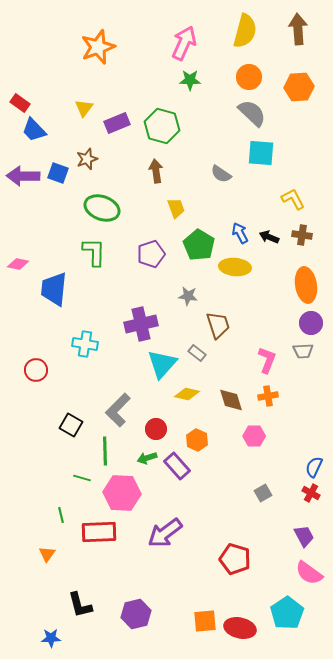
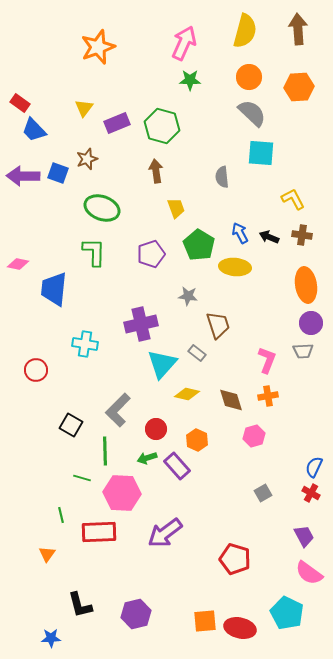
gray semicircle at (221, 174): moved 1 px right, 3 px down; rotated 50 degrees clockwise
pink hexagon at (254, 436): rotated 15 degrees counterclockwise
cyan pentagon at (287, 613): rotated 12 degrees counterclockwise
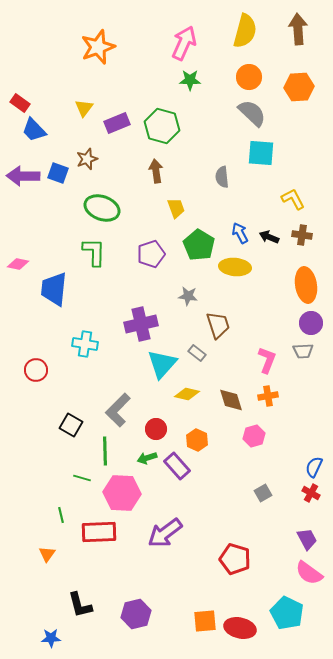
purple trapezoid at (304, 536): moved 3 px right, 3 px down
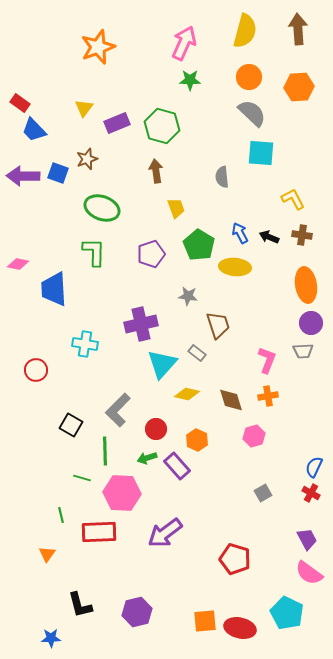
blue trapezoid at (54, 289): rotated 9 degrees counterclockwise
purple hexagon at (136, 614): moved 1 px right, 2 px up
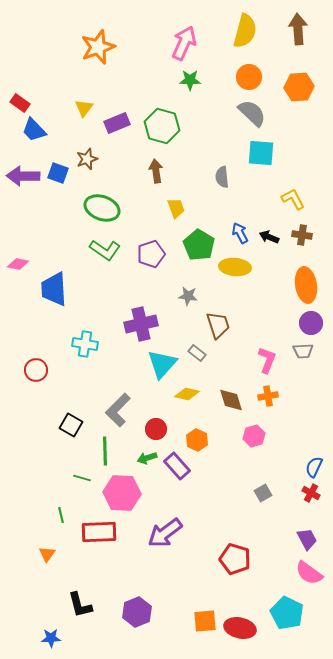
green L-shape at (94, 252): moved 11 px right, 2 px up; rotated 124 degrees clockwise
purple hexagon at (137, 612): rotated 8 degrees counterclockwise
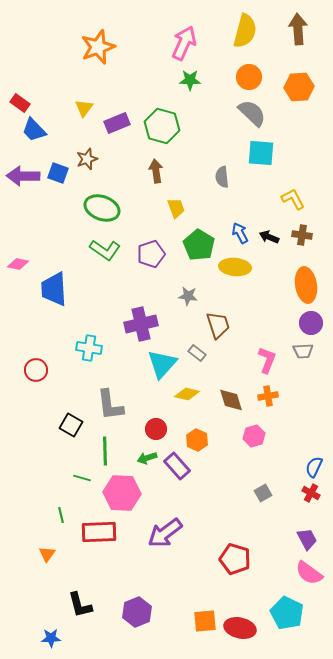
cyan cross at (85, 344): moved 4 px right, 4 px down
gray L-shape at (118, 410): moved 8 px left, 5 px up; rotated 52 degrees counterclockwise
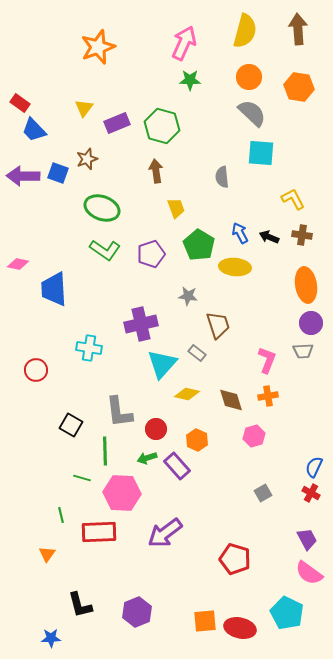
orange hexagon at (299, 87): rotated 12 degrees clockwise
gray L-shape at (110, 405): moved 9 px right, 7 px down
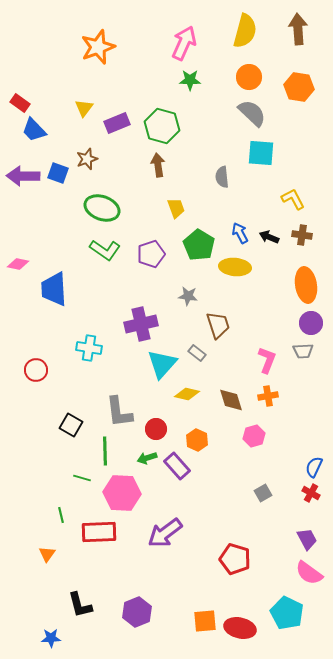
brown arrow at (156, 171): moved 2 px right, 6 px up
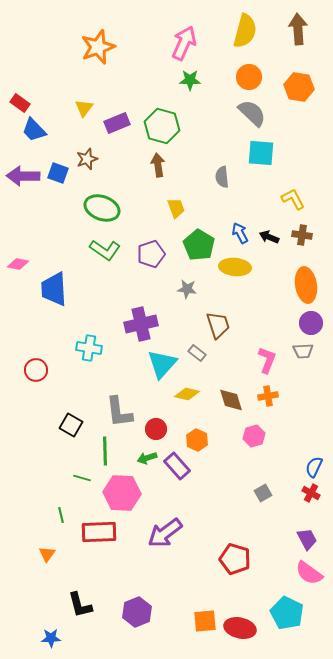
gray star at (188, 296): moved 1 px left, 7 px up
